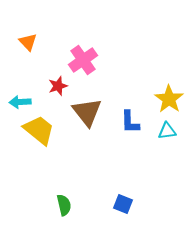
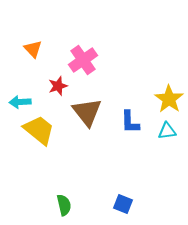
orange triangle: moved 5 px right, 7 px down
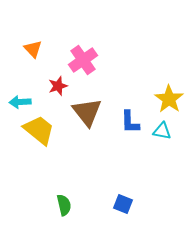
cyan triangle: moved 5 px left; rotated 18 degrees clockwise
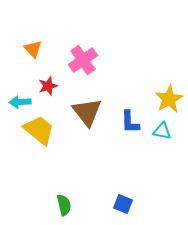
red star: moved 10 px left
yellow star: rotated 8 degrees clockwise
